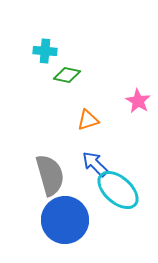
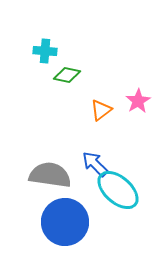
pink star: rotated 10 degrees clockwise
orange triangle: moved 13 px right, 10 px up; rotated 20 degrees counterclockwise
gray semicircle: rotated 66 degrees counterclockwise
blue circle: moved 2 px down
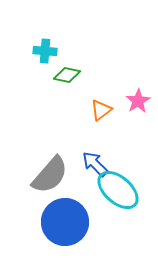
gray semicircle: rotated 123 degrees clockwise
